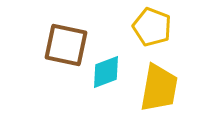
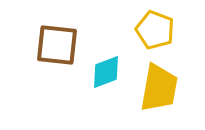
yellow pentagon: moved 3 px right, 3 px down
brown square: moved 9 px left; rotated 6 degrees counterclockwise
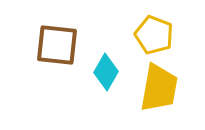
yellow pentagon: moved 1 px left, 5 px down
cyan diamond: rotated 39 degrees counterclockwise
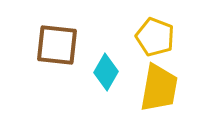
yellow pentagon: moved 1 px right, 2 px down
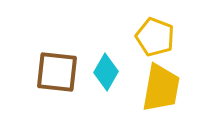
brown square: moved 27 px down
yellow trapezoid: moved 2 px right
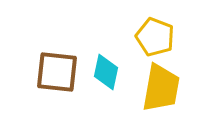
cyan diamond: rotated 18 degrees counterclockwise
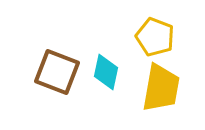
brown square: rotated 15 degrees clockwise
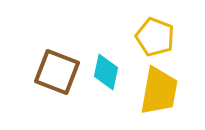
yellow trapezoid: moved 2 px left, 3 px down
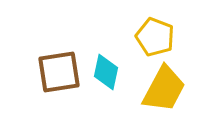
brown square: moved 2 px right; rotated 30 degrees counterclockwise
yellow trapezoid: moved 5 px right, 2 px up; rotated 18 degrees clockwise
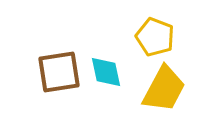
cyan diamond: rotated 24 degrees counterclockwise
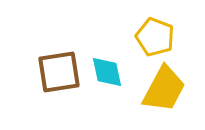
cyan diamond: moved 1 px right
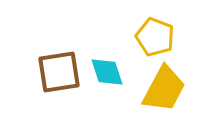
cyan diamond: rotated 6 degrees counterclockwise
